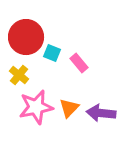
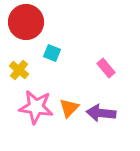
red circle: moved 15 px up
pink rectangle: moved 27 px right, 5 px down
yellow cross: moved 5 px up
pink star: rotated 20 degrees clockwise
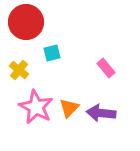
cyan square: rotated 36 degrees counterclockwise
pink star: rotated 20 degrees clockwise
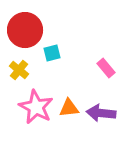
red circle: moved 1 px left, 8 px down
orange triangle: rotated 40 degrees clockwise
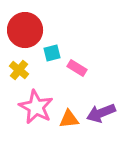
pink rectangle: moved 29 px left; rotated 18 degrees counterclockwise
orange triangle: moved 11 px down
purple arrow: rotated 28 degrees counterclockwise
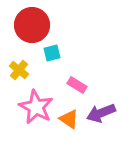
red circle: moved 7 px right, 5 px up
pink rectangle: moved 17 px down
orange triangle: rotated 40 degrees clockwise
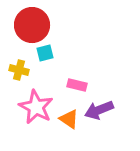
cyan square: moved 7 px left
yellow cross: rotated 24 degrees counterclockwise
pink rectangle: rotated 18 degrees counterclockwise
purple arrow: moved 2 px left, 3 px up
